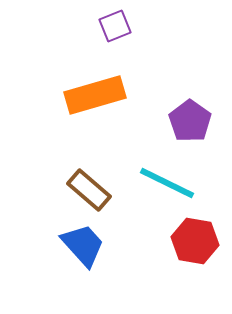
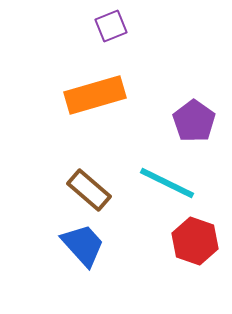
purple square: moved 4 px left
purple pentagon: moved 4 px right
red hexagon: rotated 9 degrees clockwise
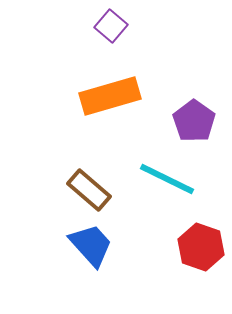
purple square: rotated 28 degrees counterclockwise
orange rectangle: moved 15 px right, 1 px down
cyan line: moved 4 px up
red hexagon: moved 6 px right, 6 px down
blue trapezoid: moved 8 px right
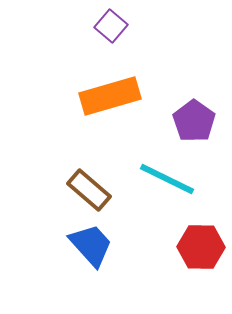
red hexagon: rotated 18 degrees counterclockwise
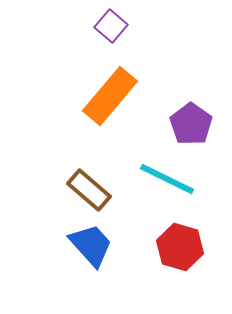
orange rectangle: rotated 34 degrees counterclockwise
purple pentagon: moved 3 px left, 3 px down
red hexagon: moved 21 px left; rotated 15 degrees clockwise
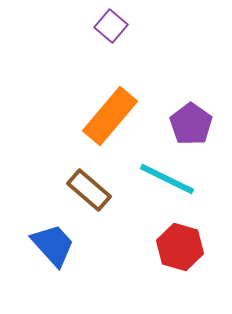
orange rectangle: moved 20 px down
blue trapezoid: moved 38 px left
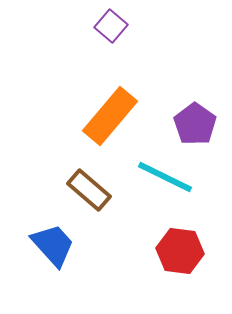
purple pentagon: moved 4 px right
cyan line: moved 2 px left, 2 px up
red hexagon: moved 4 px down; rotated 9 degrees counterclockwise
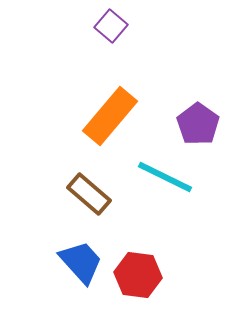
purple pentagon: moved 3 px right
brown rectangle: moved 4 px down
blue trapezoid: moved 28 px right, 17 px down
red hexagon: moved 42 px left, 24 px down
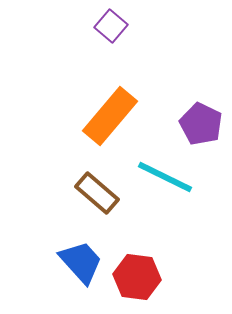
purple pentagon: moved 3 px right; rotated 9 degrees counterclockwise
brown rectangle: moved 8 px right, 1 px up
red hexagon: moved 1 px left, 2 px down
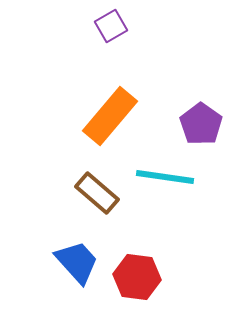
purple square: rotated 20 degrees clockwise
purple pentagon: rotated 9 degrees clockwise
cyan line: rotated 18 degrees counterclockwise
blue trapezoid: moved 4 px left
